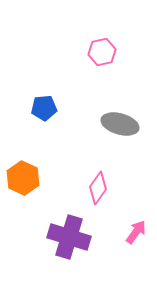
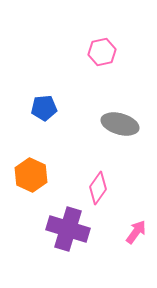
orange hexagon: moved 8 px right, 3 px up
purple cross: moved 1 px left, 8 px up
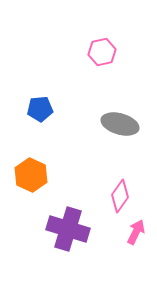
blue pentagon: moved 4 px left, 1 px down
pink diamond: moved 22 px right, 8 px down
pink arrow: rotated 10 degrees counterclockwise
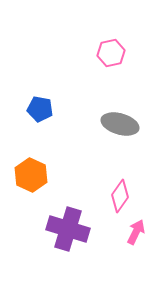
pink hexagon: moved 9 px right, 1 px down
blue pentagon: rotated 15 degrees clockwise
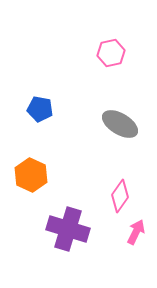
gray ellipse: rotated 15 degrees clockwise
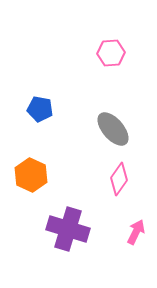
pink hexagon: rotated 8 degrees clockwise
gray ellipse: moved 7 px left, 5 px down; rotated 18 degrees clockwise
pink diamond: moved 1 px left, 17 px up
